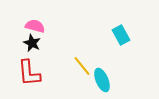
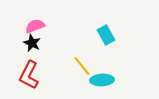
pink semicircle: rotated 36 degrees counterclockwise
cyan rectangle: moved 15 px left
red L-shape: moved 2 px down; rotated 32 degrees clockwise
cyan ellipse: rotated 70 degrees counterclockwise
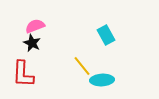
red L-shape: moved 6 px left, 1 px up; rotated 24 degrees counterclockwise
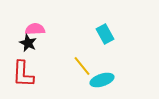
pink semicircle: moved 3 px down; rotated 18 degrees clockwise
cyan rectangle: moved 1 px left, 1 px up
black star: moved 4 px left
cyan ellipse: rotated 15 degrees counterclockwise
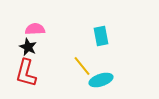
cyan rectangle: moved 4 px left, 2 px down; rotated 18 degrees clockwise
black star: moved 4 px down
red L-shape: moved 3 px right, 1 px up; rotated 12 degrees clockwise
cyan ellipse: moved 1 px left
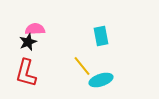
black star: moved 5 px up; rotated 24 degrees clockwise
